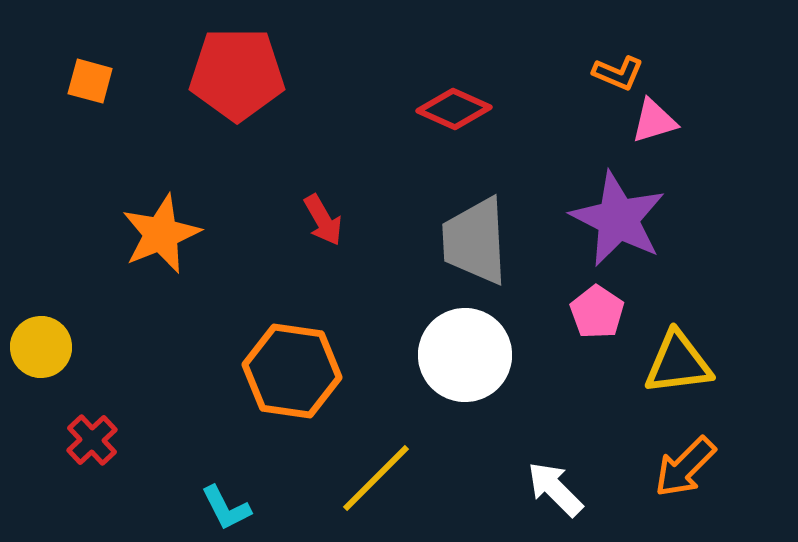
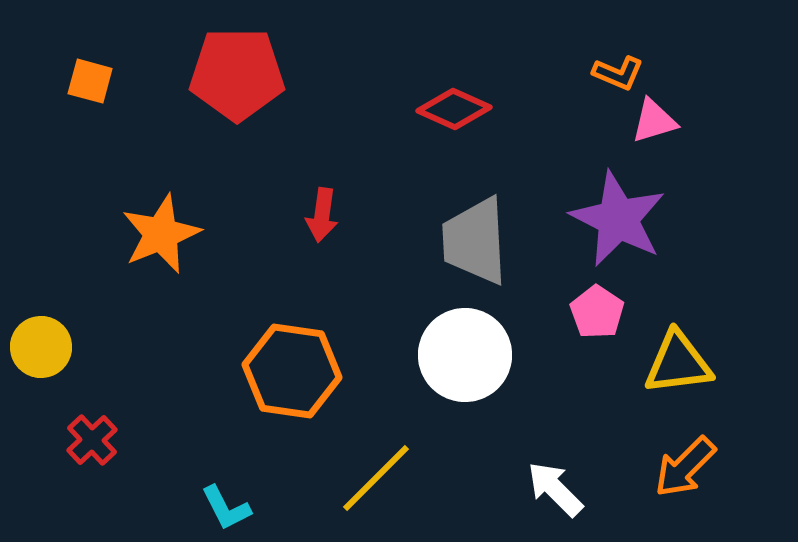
red arrow: moved 1 px left, 5 px up; rotated 38 degrees clockwise
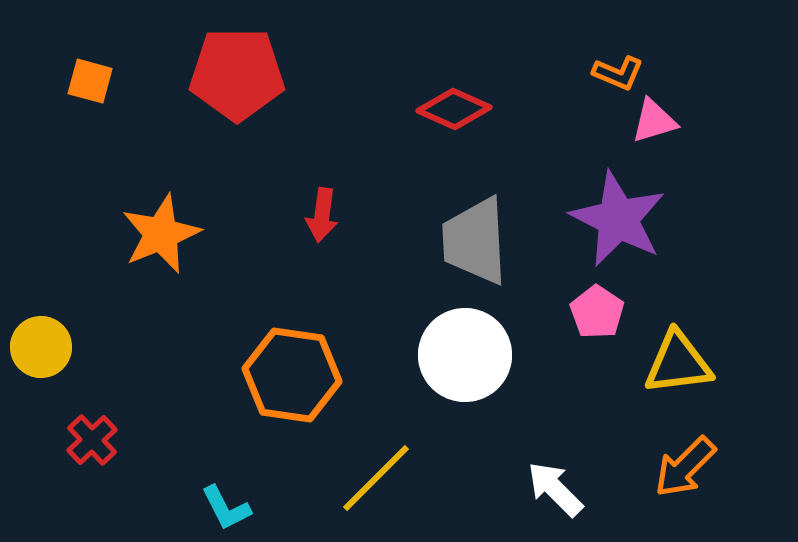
orange hexagon: moved 4 px down
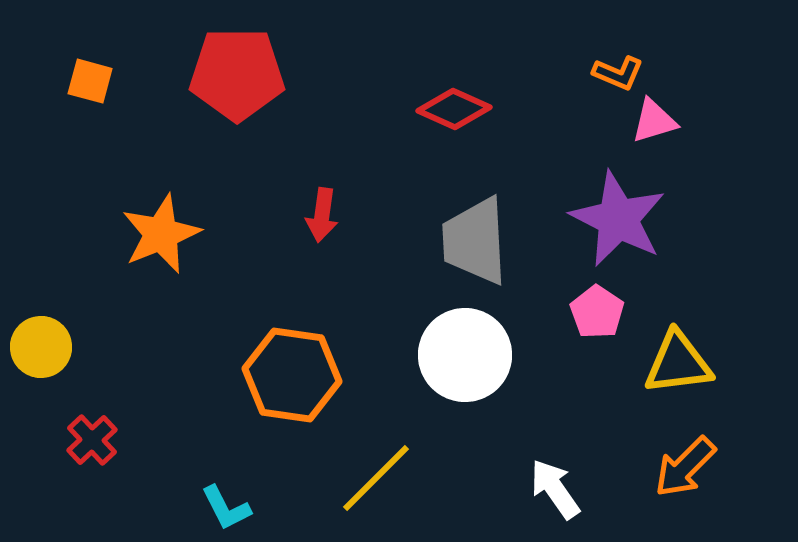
white arrow: rotated 10 degrees clockwise
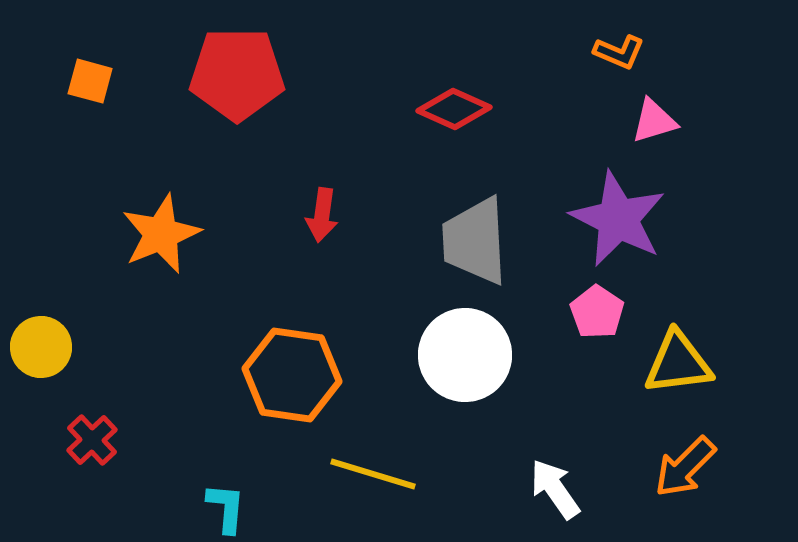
orange L-shape: moved 1 px right, 21 px up
yellow line: moved 3 px left, 4 px up; rotated 62 degrees clockwise
cyan L-shape: rotated 148 degrees counterclockwise
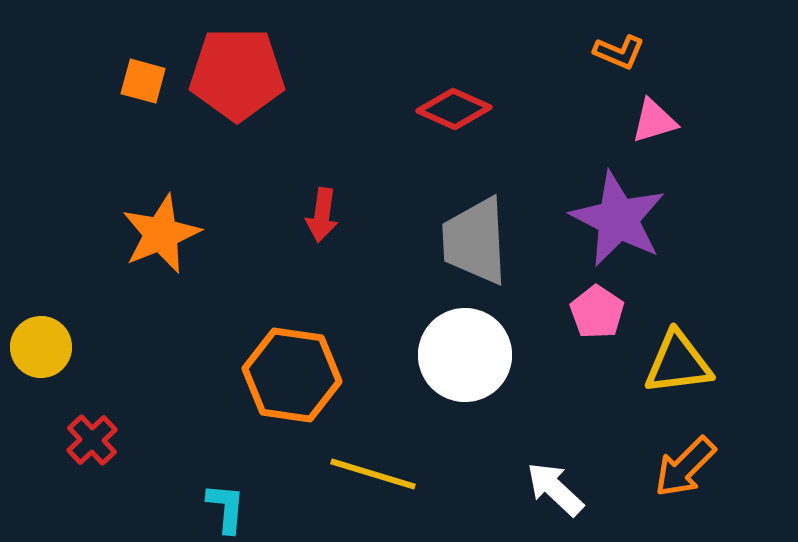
orange square: moved 53 px right
white arrow: rotated 12 degrees counterclockwise
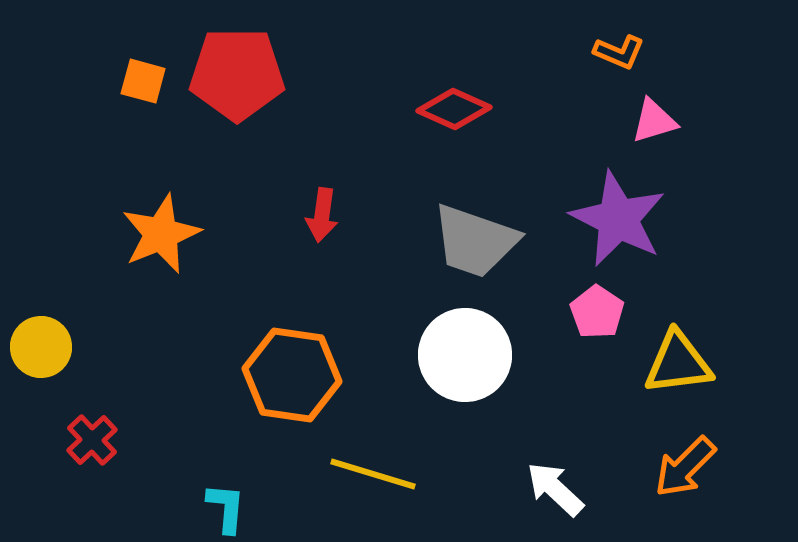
gray trapezoid: rotated 68 degrees counterclockwise
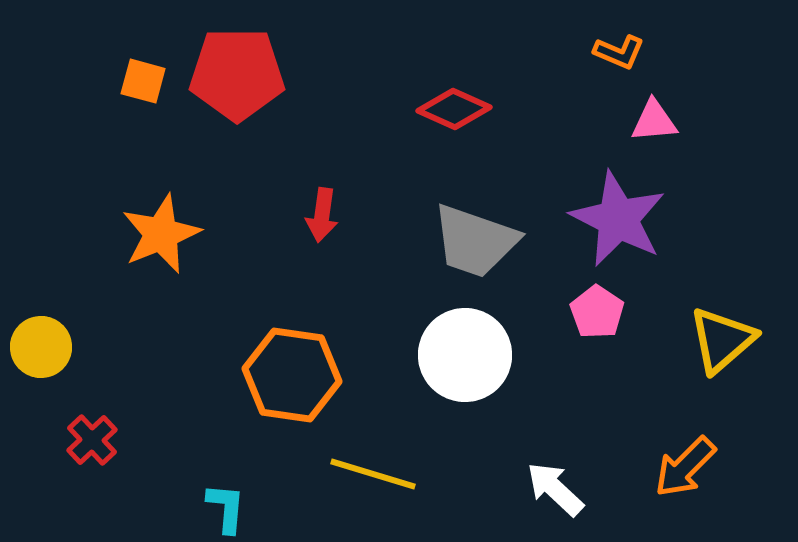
pink triangle: rotated 12 degrees clockwise
yellow triangle: moved 44 px right, 23 px up; rotated 34 degrees counterclockwise
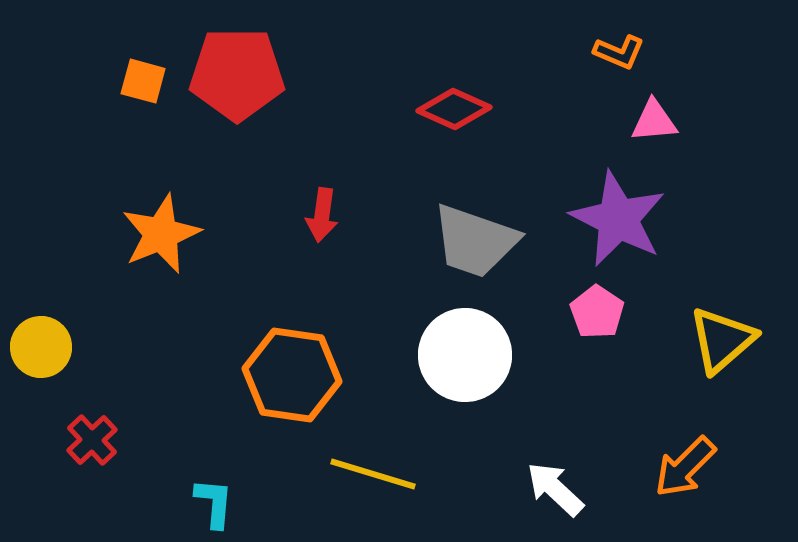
cyan L-shape: moved 12 px left, 5 px up
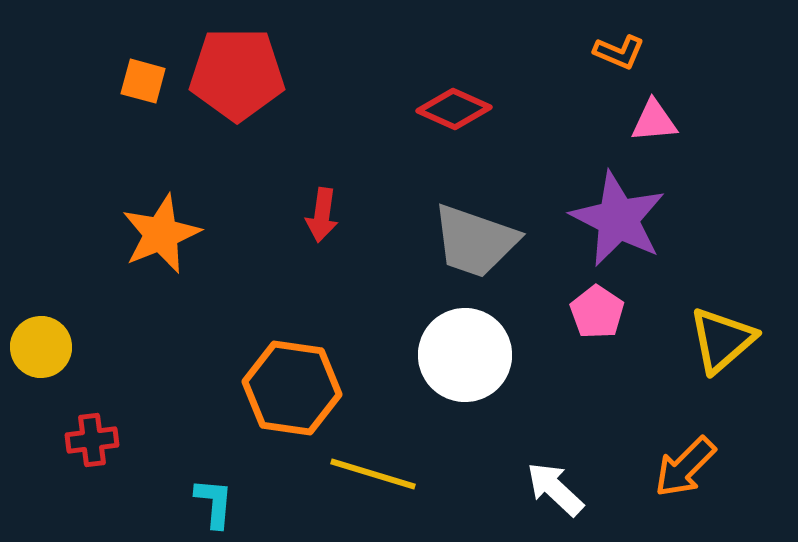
orange hexagon: moved 13 px down
red cross: rotated 36 degrees clockwise
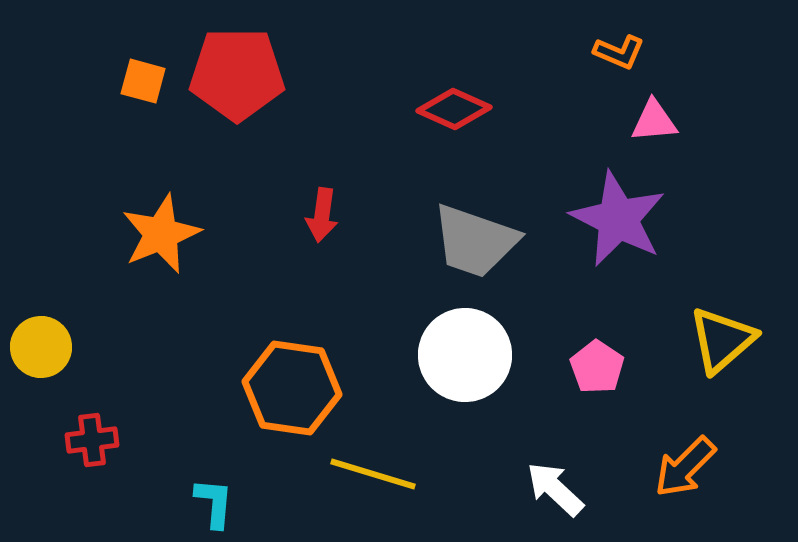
pink pentagon: moved 55 px down
